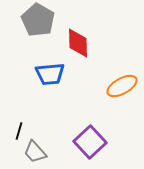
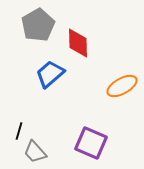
gray pentagon: moved 5 px down; rotated 12 degrees clockwise
blue trapezoid: rotated 144 degrees clockwise
purple square: moved 1 px right, 1 px down; rotated 24 degrees counterclockwise
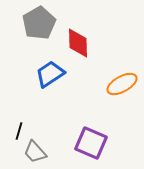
gray pentagon: moved 1 px right, 2 px up
blue trapezoid: rotated 8 degrees clockwise
orange ellipse: moved 2 px up
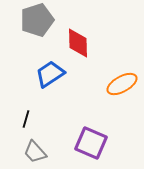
gray pentagon: moved 2 px left, 3 px up; rotated 12 degrees clockwise
black line: moved 7 px right, 12 px up
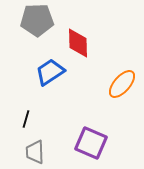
gray pentagon: rotated 16 degrees clockwise
blue trapezoid: moved 2 px up
orange ellipse: rotated 20 degrees counterclockwise
gray trapezoid: rotated 40 degrees clockwise
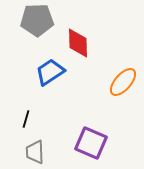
orange ellipse: moved 1 px right, 2 px up
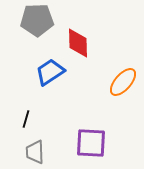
purple square: rotated 20 degrees counterclockwise
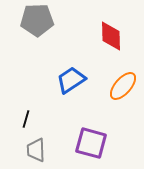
red diamond: moved 33 px right, 7 px up
blue trapezoid: moved 21 px right, 8 px down
orange ellipse: moved 4 px down
purple square: rotated 12 degrees clockwise
gray trapezoid: moved 1 px right, 2 px up
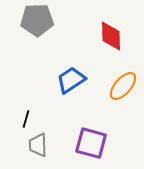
gray trapezoid: moved 2 px right, 5 px up
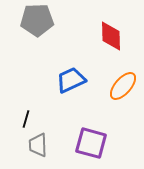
blue trapezoid: rotated 8 degrees clockwise
